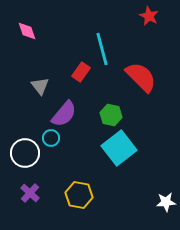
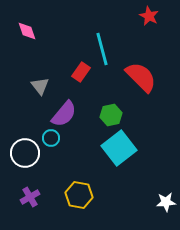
green hexagon: rotated 25 degrees counterclockwise
purple cross: moved 4 px down; rotated 18 degrees clockwise
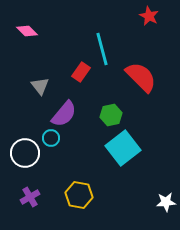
pink diamond: rotated 25 degrees counterclockwise
cyan square: moved 4 px right
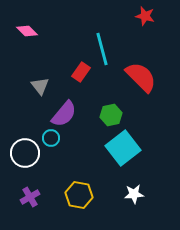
red star: moved 4 px left; rotated 12 degrees counterclockwise
white star: moved 32 px left, 8 px up
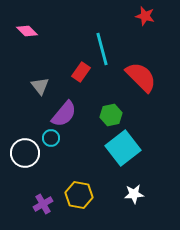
purple cross: moved 13 px right, 7 px down
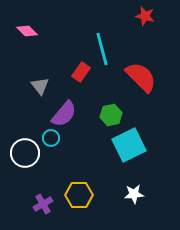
cyan square: moved 6 px right, 3 px up; rotated 12 degrees clockwise
yellow hexagon: rotated 12 degrees counterclockwise
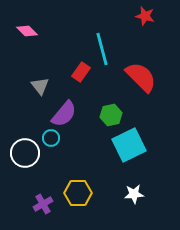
yellow hexagon: moved 1 px left, 2 px up
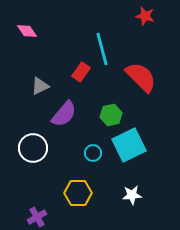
pink diamond: rotated 10 degrees clockwise
gray triangle: rotated 42 degrees clockwise
cyan circle: moved 42 px right, 15 px down
white circle: moved 8 px right, 5 px up
white star: moved 2 px left, 1 px down
purple cross: moved 6 px left, 13 px down
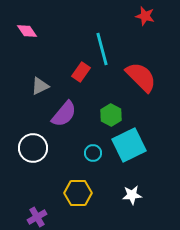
green hexagon: rotated 20 degrees counterclockwise
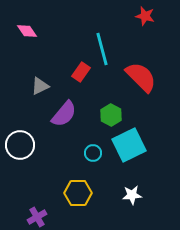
white circle: moved 13 px left, 3 px up
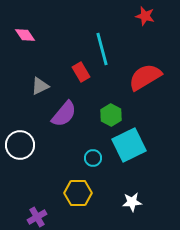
pink diamond: moved 2 px left, 4 px down
red rectangle: rotated 66 degrees counterclockwise
red semicircle: moved 4 px right; rotated 76 degrees counterclockwise
cyan circle: moved 5 px down
white star: moved 7 px down
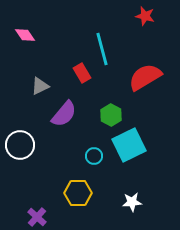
red rectangle: moved 1 px right, 1 px down
cyan circle: moved 1 px right, 2 px up
purple cross: rotated 18 degrees counterclockwise
